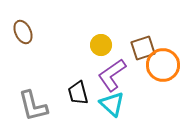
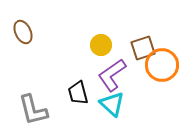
orange circle: moved 1 px left
gray L-shape: moved 4 px down
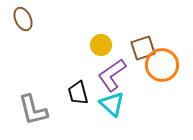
brown ellipse: moved 13 px up
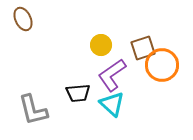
black trapezoid: rotated 80 degrees counterclockwise
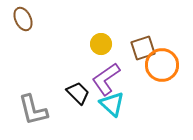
yellow circle: moved 1 px up
purple L-shape: moved 6 px left, 4 px down
black trapezoid: rotated 130 degrees counterclockwise
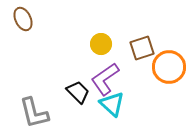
brown square: moved 1 px left
orange circle: moved 7 px right, 2 px down
purple L-shape: moved 1 px left
black trapezoid: moved 1 px up
gray L-shape: moved 1 px right, 3 px down
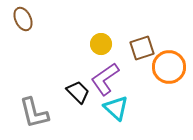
cyan triangle: moved 4 px right, 4 px down
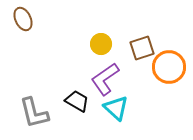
black trapezoid: moved 1 px left, 9 px down; rotated 15 degrees counterclockwise
